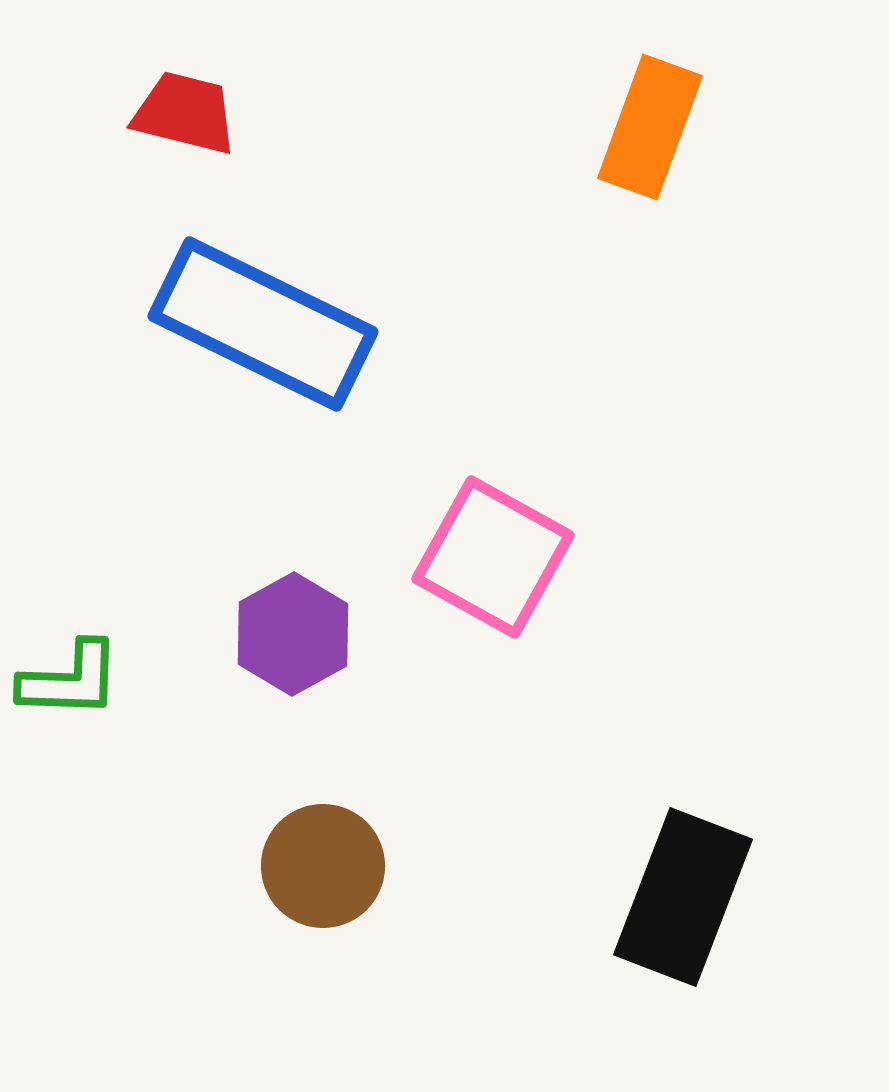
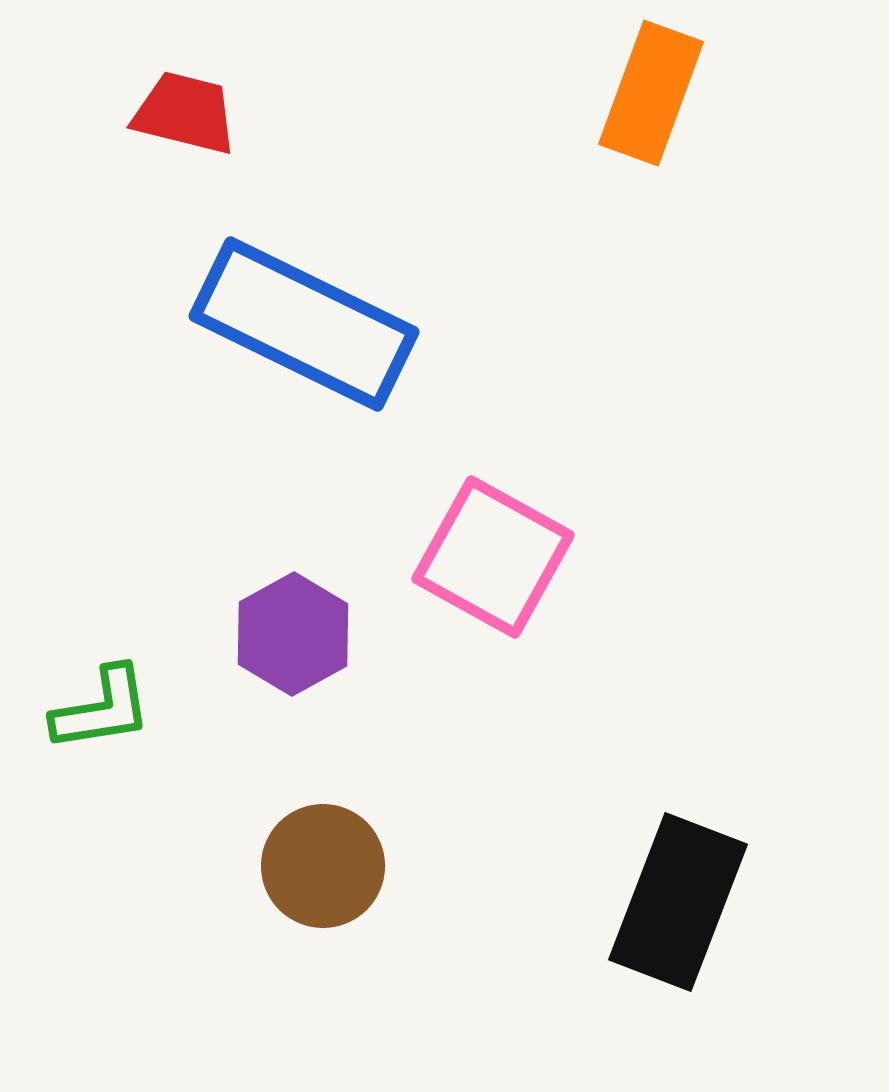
orange rectangle: moved 1 px right, 34 px up
blue rectangle: moved 41 px right
green L-shape: moved 32 px right, 29 px down; rotated 11 degrees counterclockwise
black rectangle: moved 5 px left, 5 px down
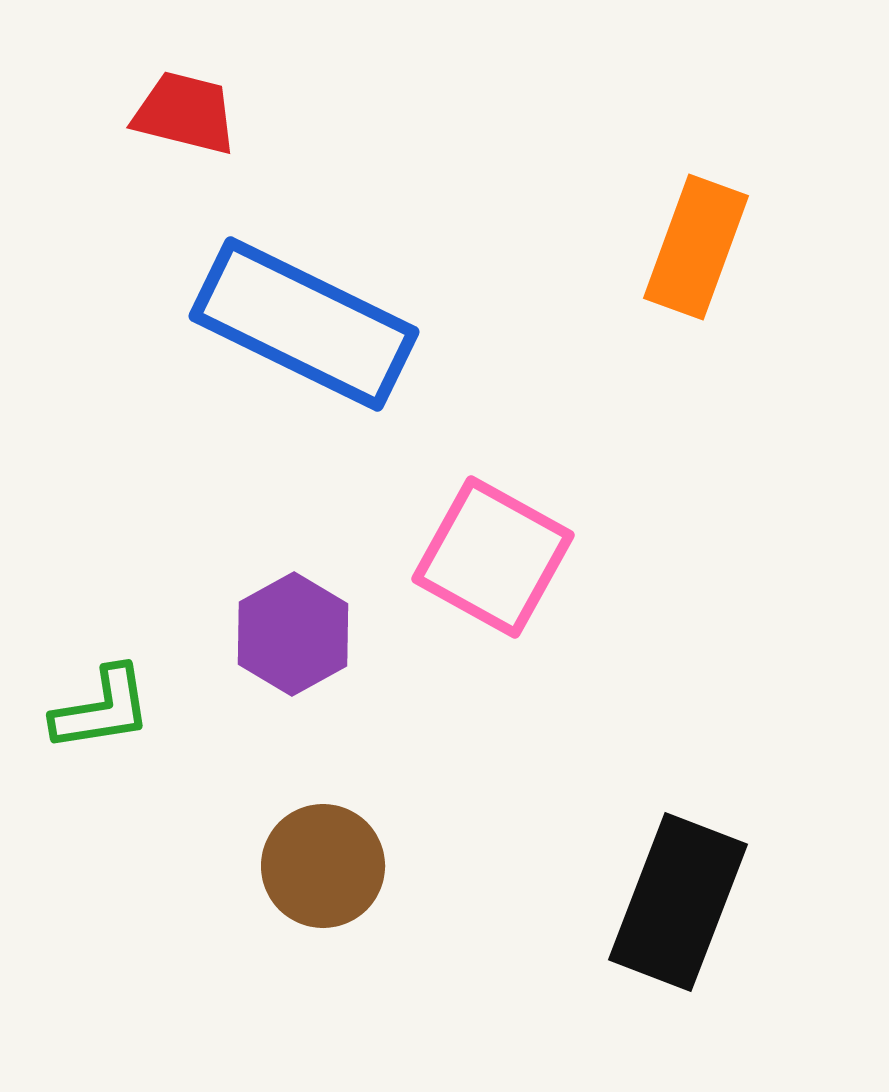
orange rectangle: moved 45 px right, 154 px down
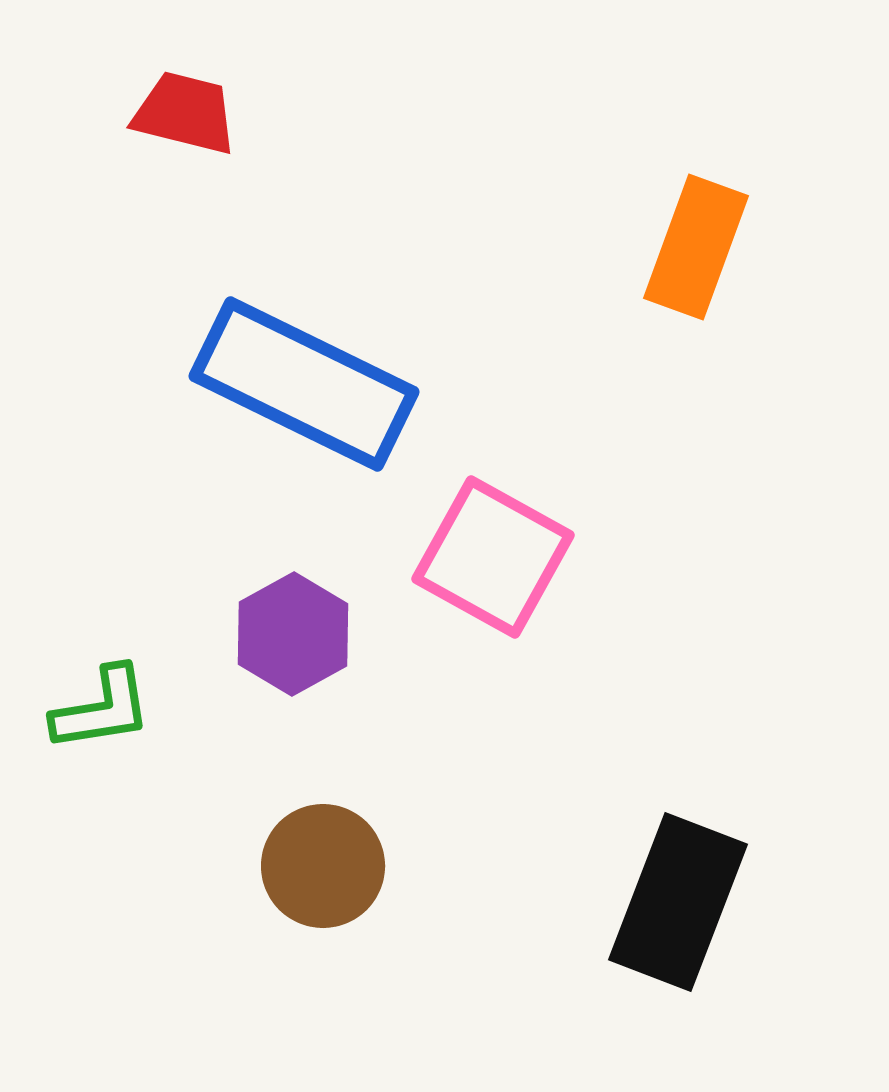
blue rectangle: moved 60 px down
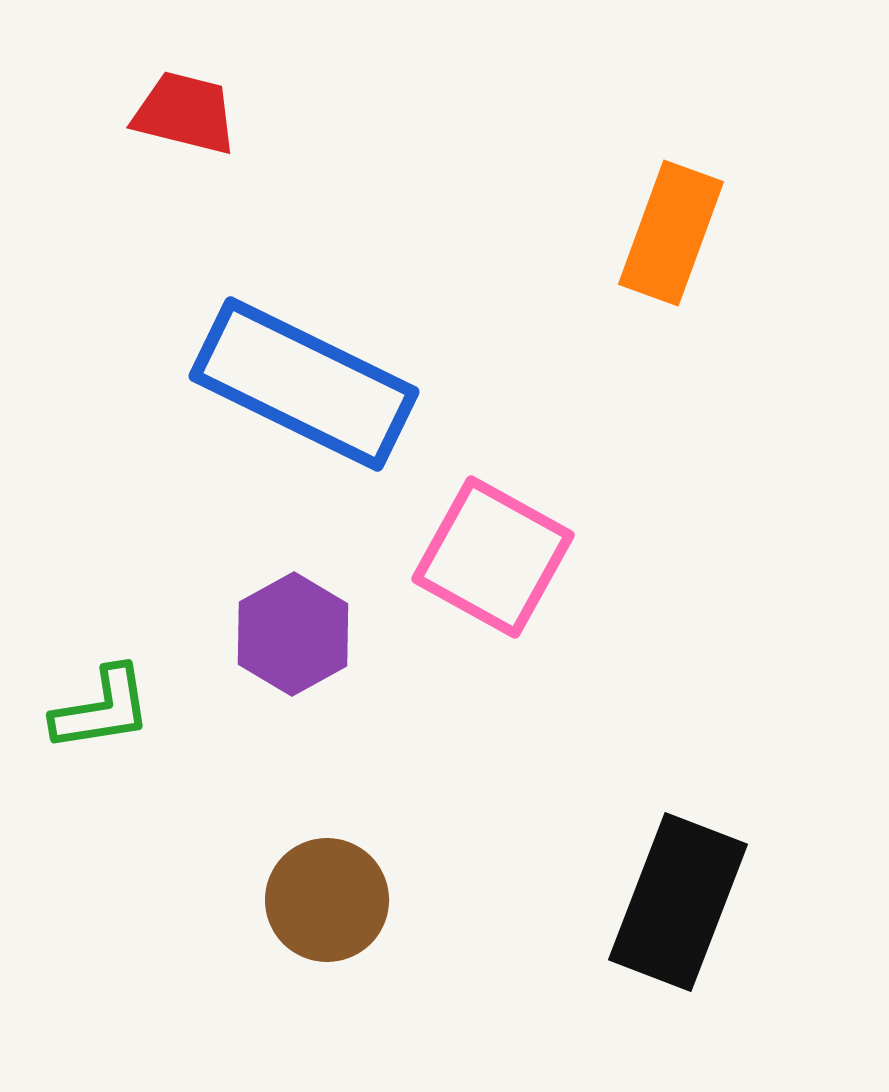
orange rectangle: moved 25 px left, 14 px up
brown circle: moved 4 px right, 34 px down
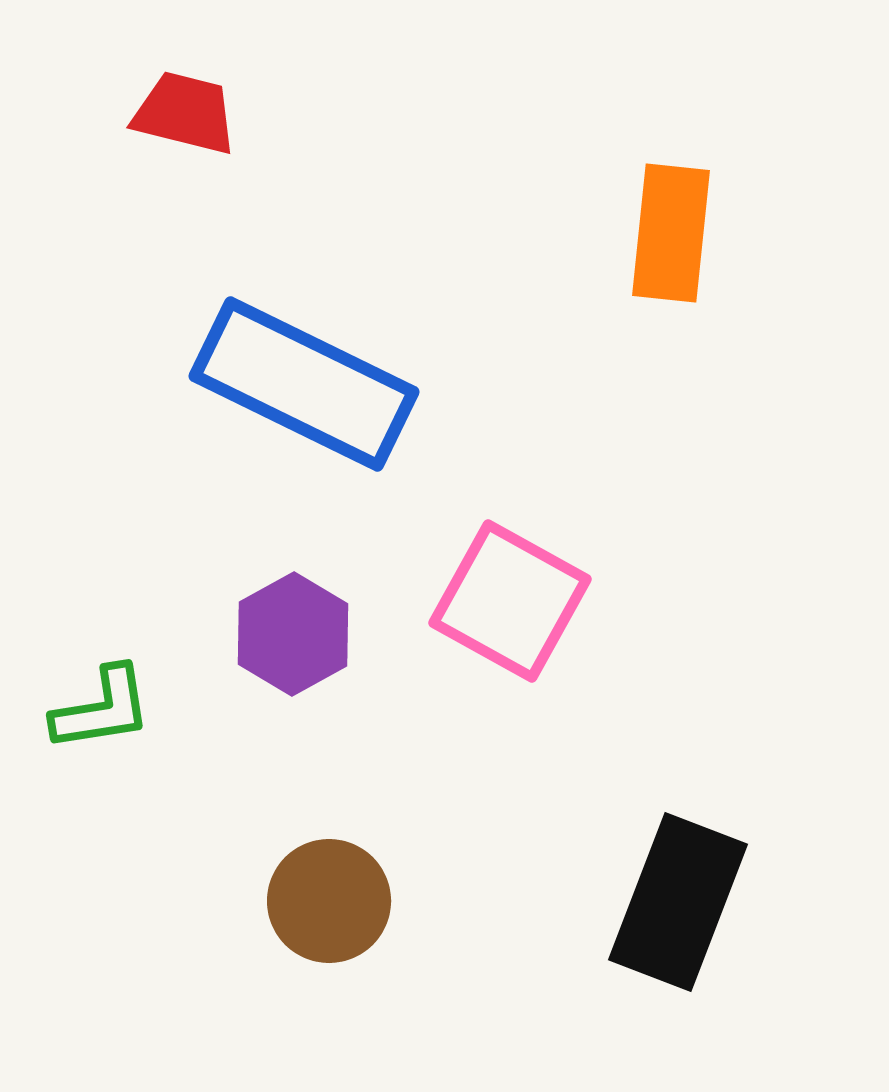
orange rectangle: rotated 14 degrees counterclockwise
pink square: moved 17 px right, 44 px down
brown circle: moved 2 px right, 1 px down
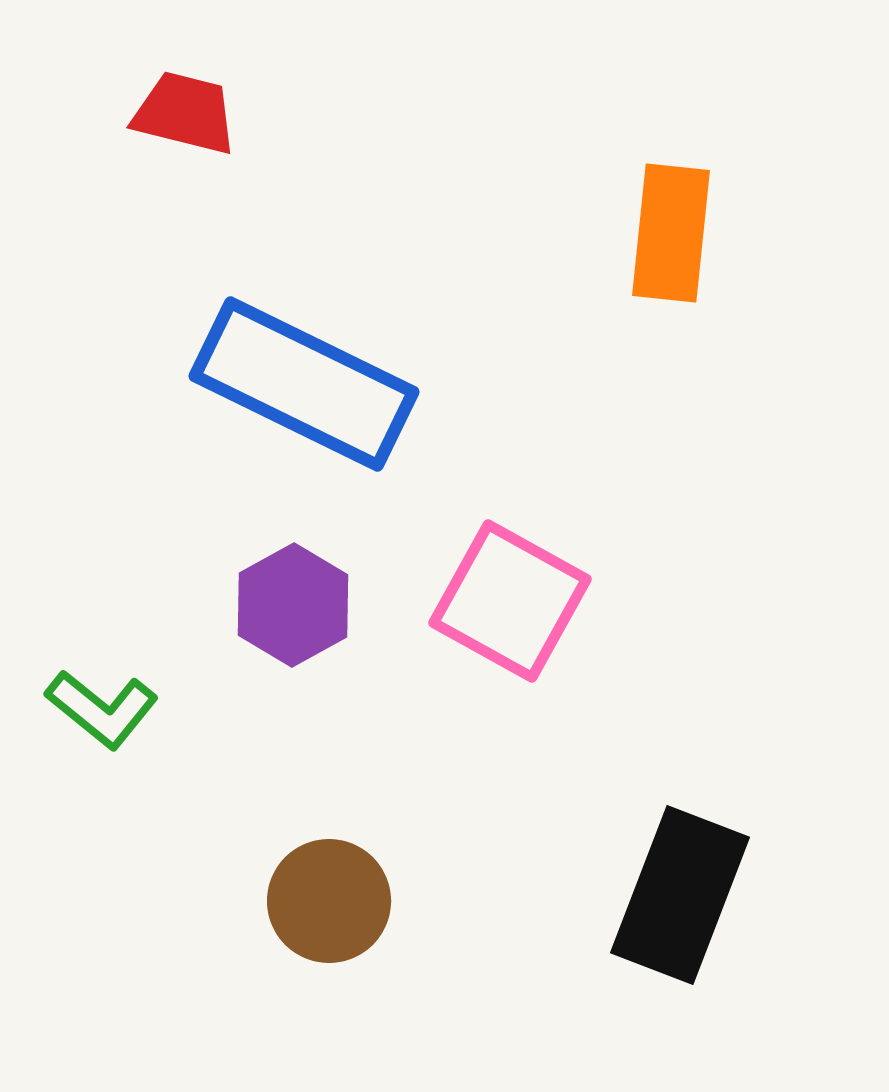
purple hexagon: moved 29 px up
green L-shape: rotated 48 degrees clockwise
black rectangle: moved 2 px right, 7 px up
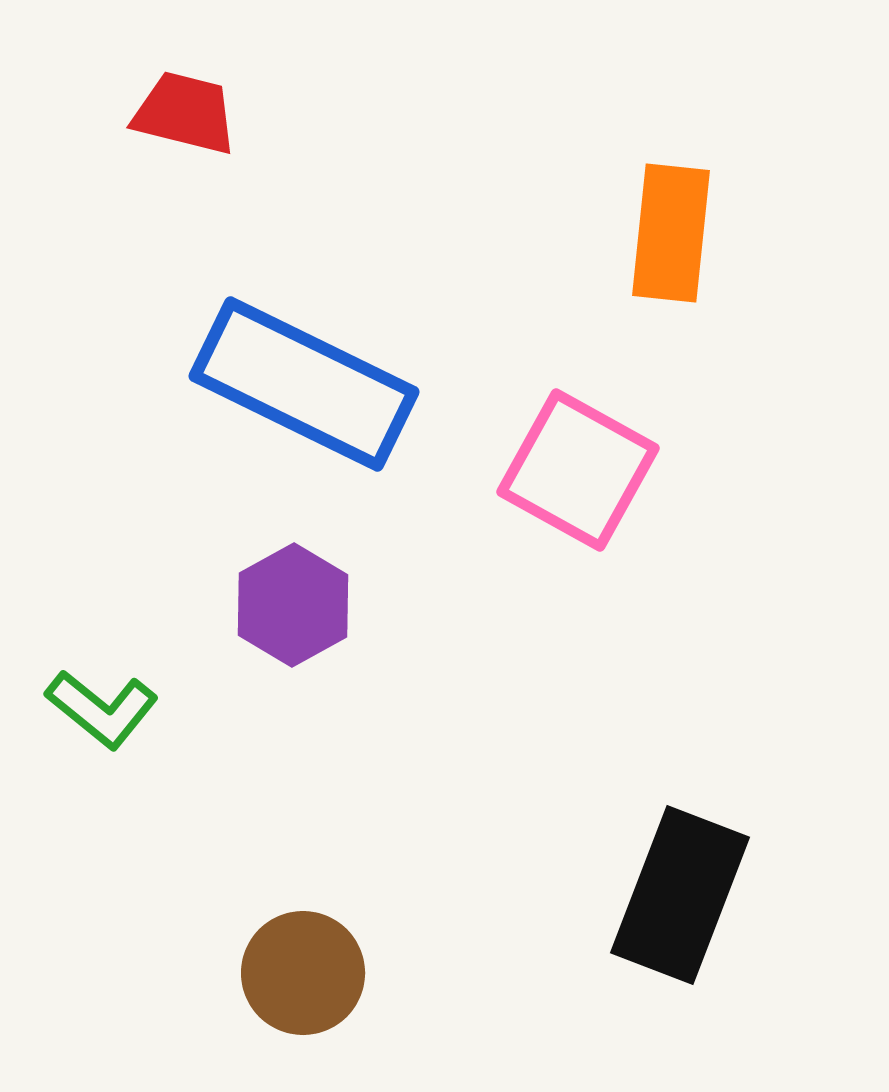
pink square: moved 68 px right, 131 px up
brown circle: moved 26 px left, 72 px down
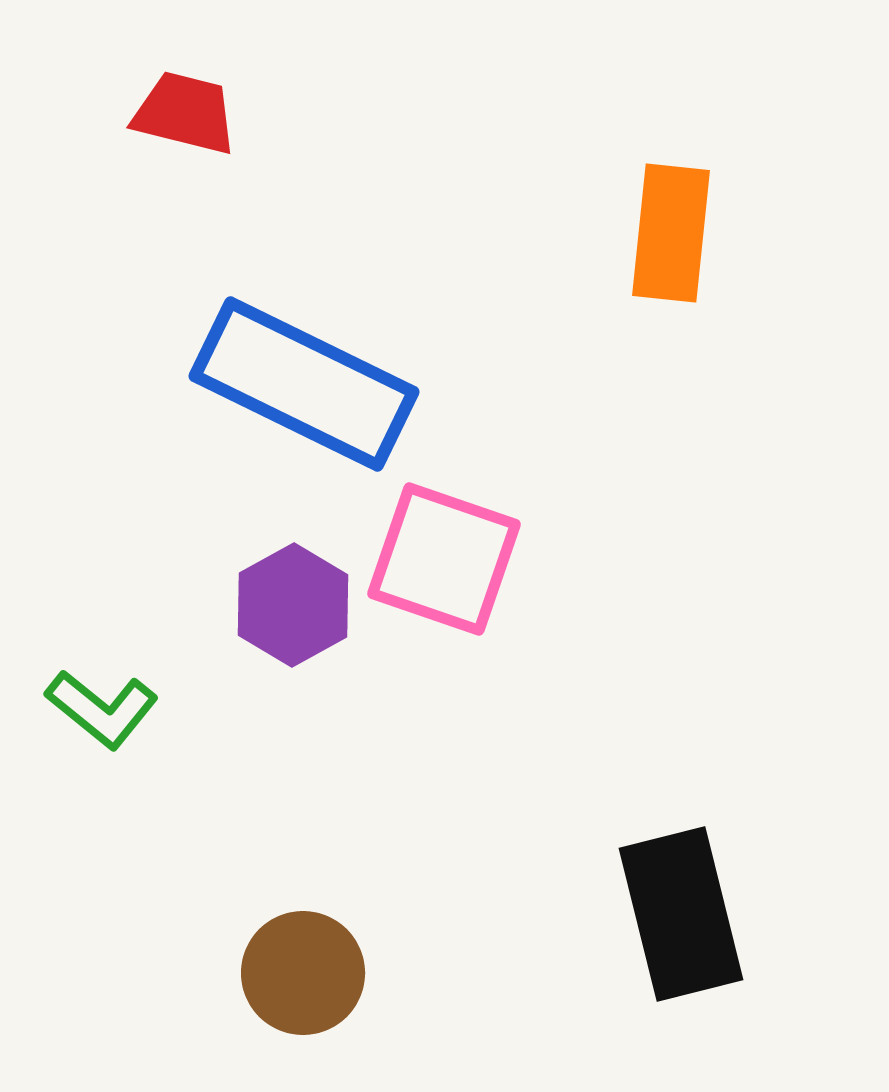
pink square: moved 134 px left, 89 px down; rotated 10 degrees counterclockwise
black rectangle: moved 1 px right, 19 px down; rotated 35 degrees counterclockwise
